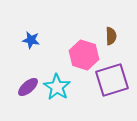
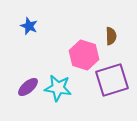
blue star: moved 2 px left, 14 px up; rotated 12 degrees clockwise
cyan star: moved 1 px right, 1 px down; rotated 24 degrees counterclockwise
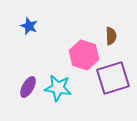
purple square: moved 1 px right, 2 px up
purple ellipse: rotated 20 degrees counterclockwise
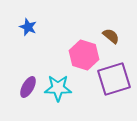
blue star: moved 1 px left, 1 px down
brown semicircle: rotated 48 degrees counterclockwise
purple square: moved 1 px right, 1 px down
cyan star: rotated 8 degrees counterclockwise
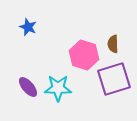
brown semicircle: moved 2 px right, 8 px down; rotated 132 degrees counterclockwise
purple ellipse: rotated 70 degrees counterclockwise
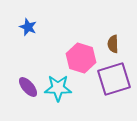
pink hexagon: moved 3 px left, 3 px down
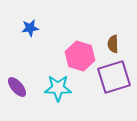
blue star: moved 2 px right, 1 px down; rotated 30 degrees counterclockwise
pink hexagon: moved 1 px left, 2 px up
purple square: moved 2 px up
purple ellipse: moved 11 px left
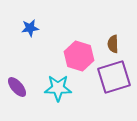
pink hexagon: moved 1 px left
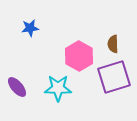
pink hexagon: rotated 12 degrees clockwise
